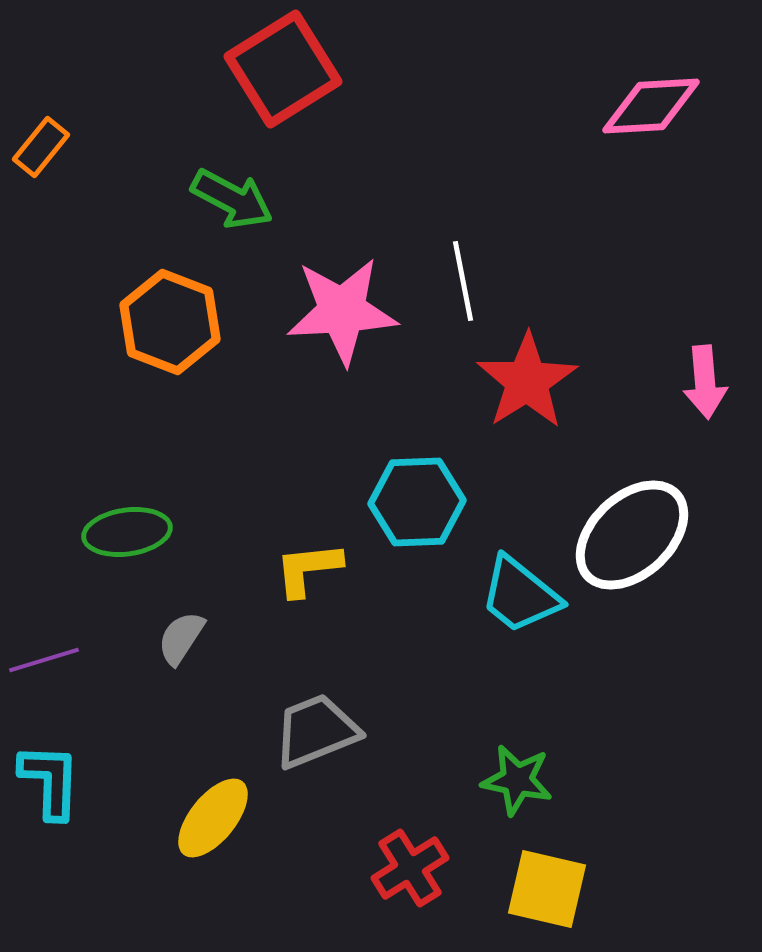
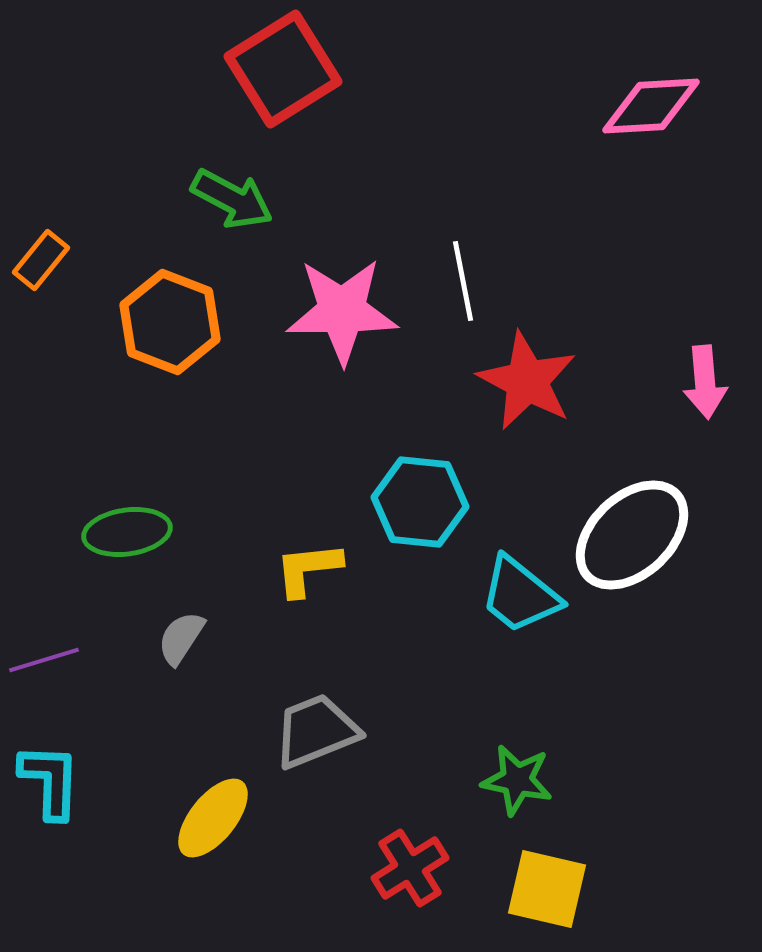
orange rectangle: moved 113 px down
pink star: rotated 3 degrees clockwise
red star: rotated 12 degrees counterclockwise
cyan hexagon: moved 3 px right; rotated 8 degrees clockwise
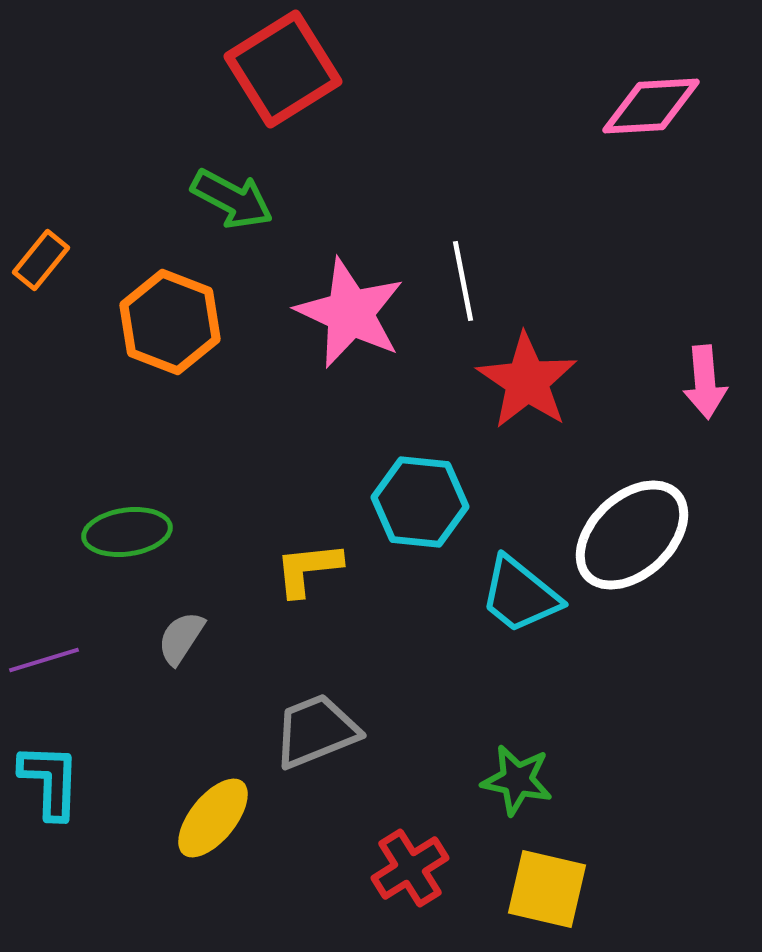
pink star: moved 8 px right, 2 px down; rotated 25 degrees clockwise
red star: rotated 6 degrees clockwise
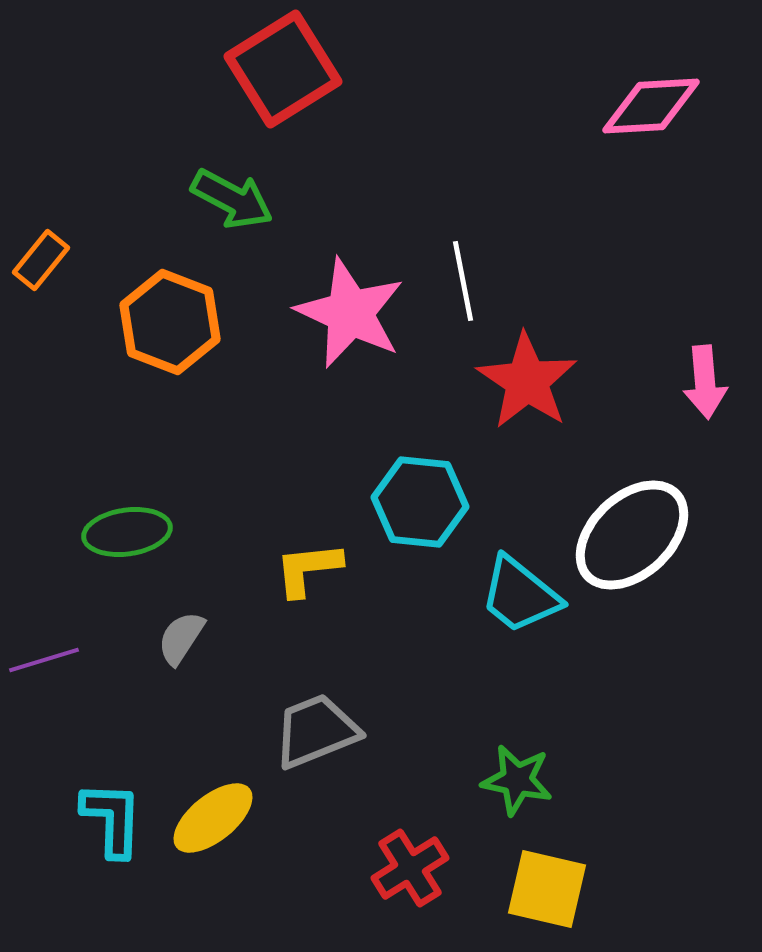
cyan L-shape: moved 62 px right, 38 px down
yellow ellipse: rotated 12 degrees clockwise
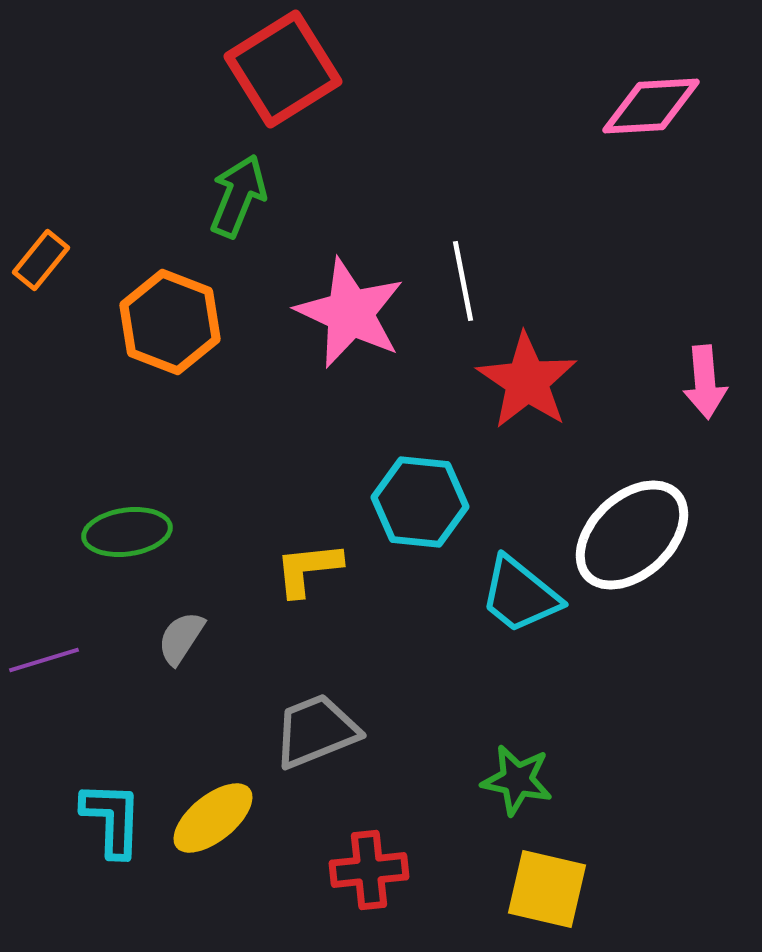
green arrow: moved 6 px right, 3 px up; rotated 96 degrees counterclockwise
red cross: moved 41 px left, 2 px down; rotated 26 degrees clockwise
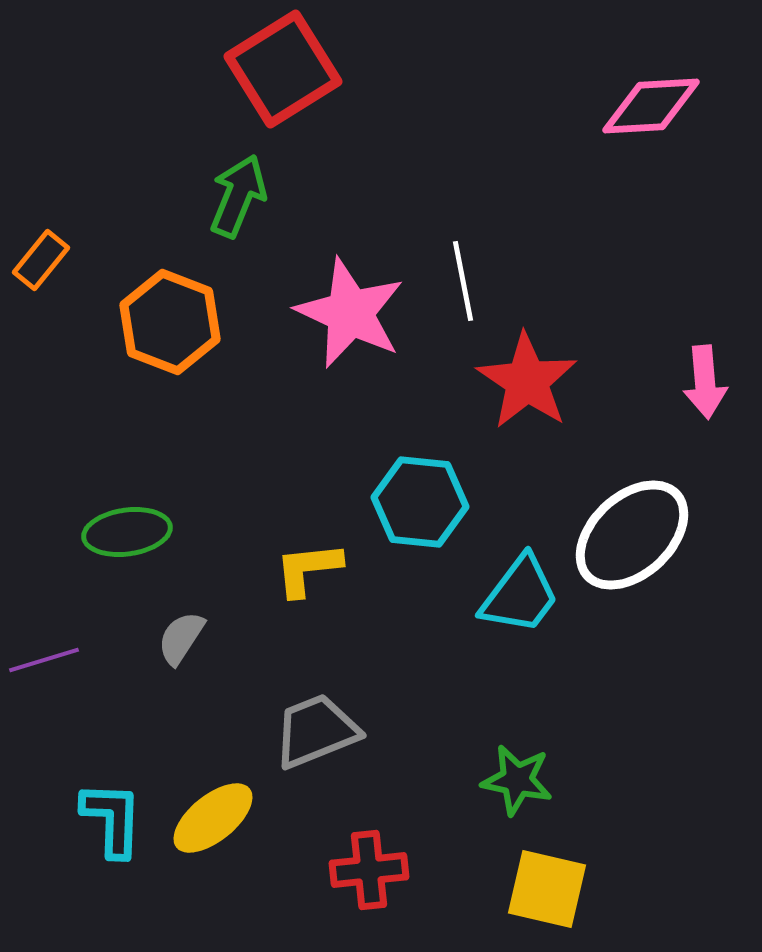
cyan trapezoid: rotated 92 degrees counterclockwise
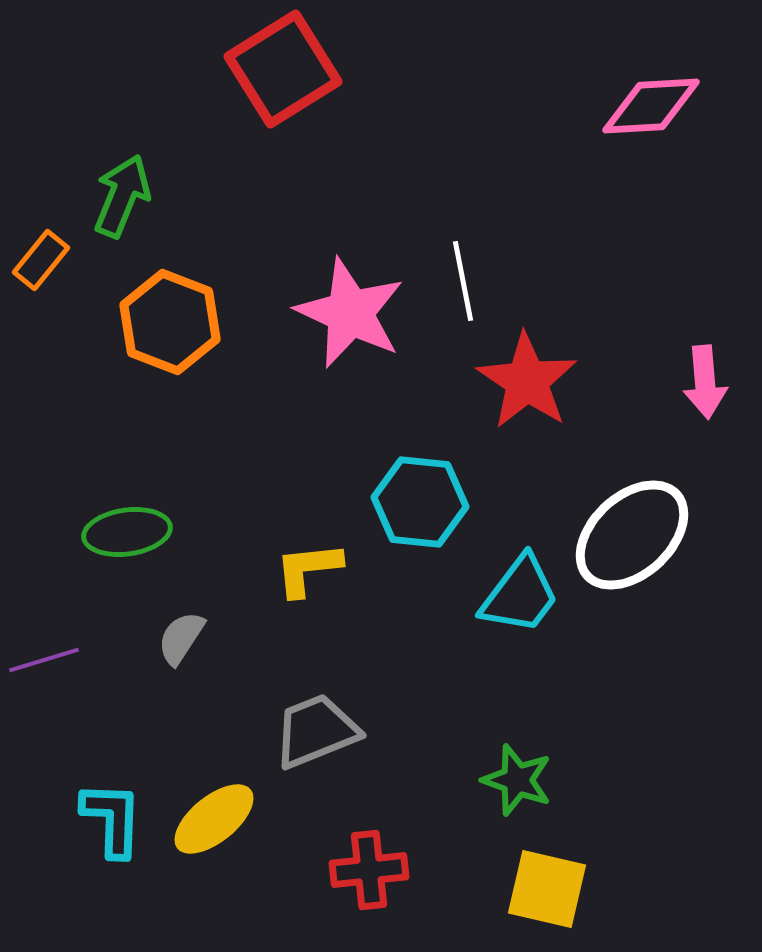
green arrow: moved 116 px left
green star: rotated 8 degrees clockwise
yellow ellipse: moved 1 px right, 1 px down
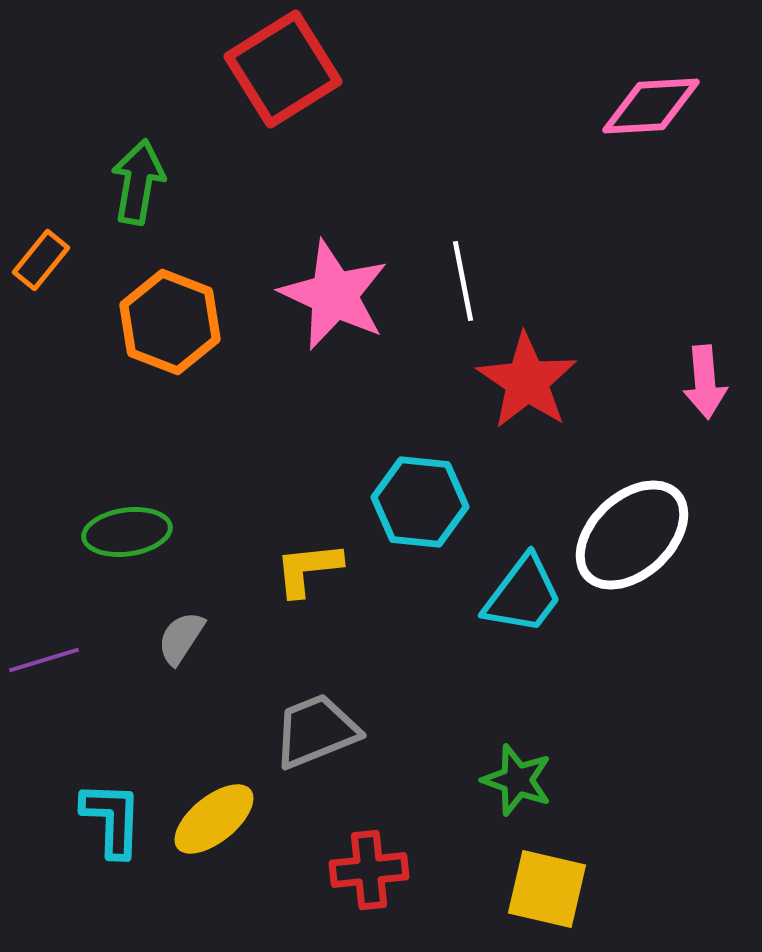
green arrow: moved 16 px right, 14 px up; rotated 12 degrees counterclockwise
pink star: moved 16 px left, 18 px up
cyan trapezoid: moved 3 px right
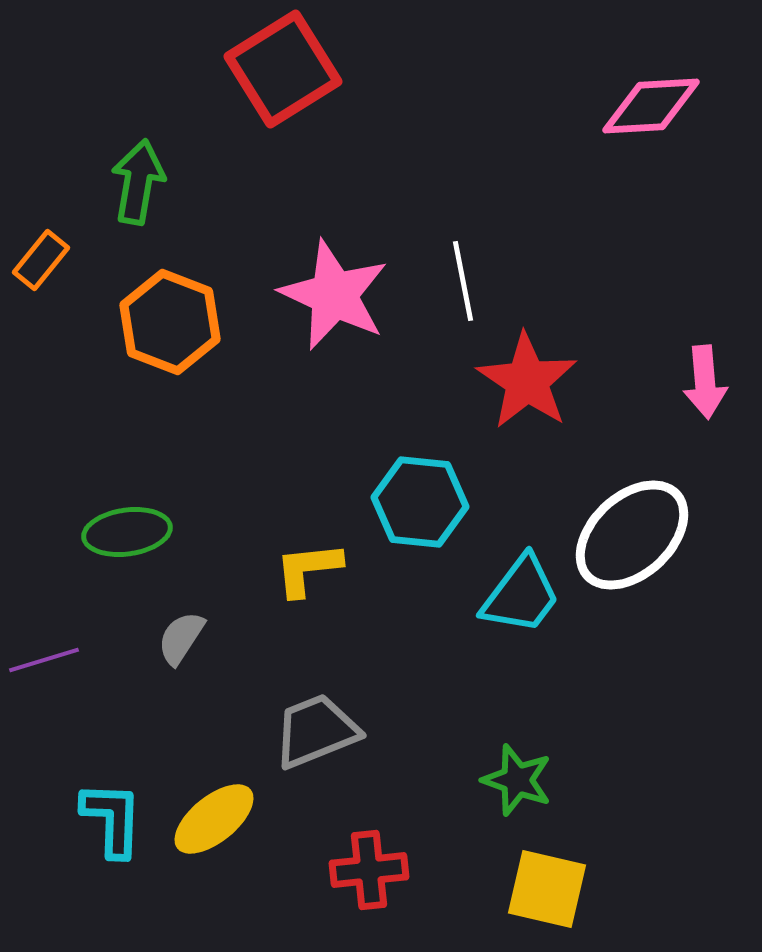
cyan trapezoid: moved 2 px left
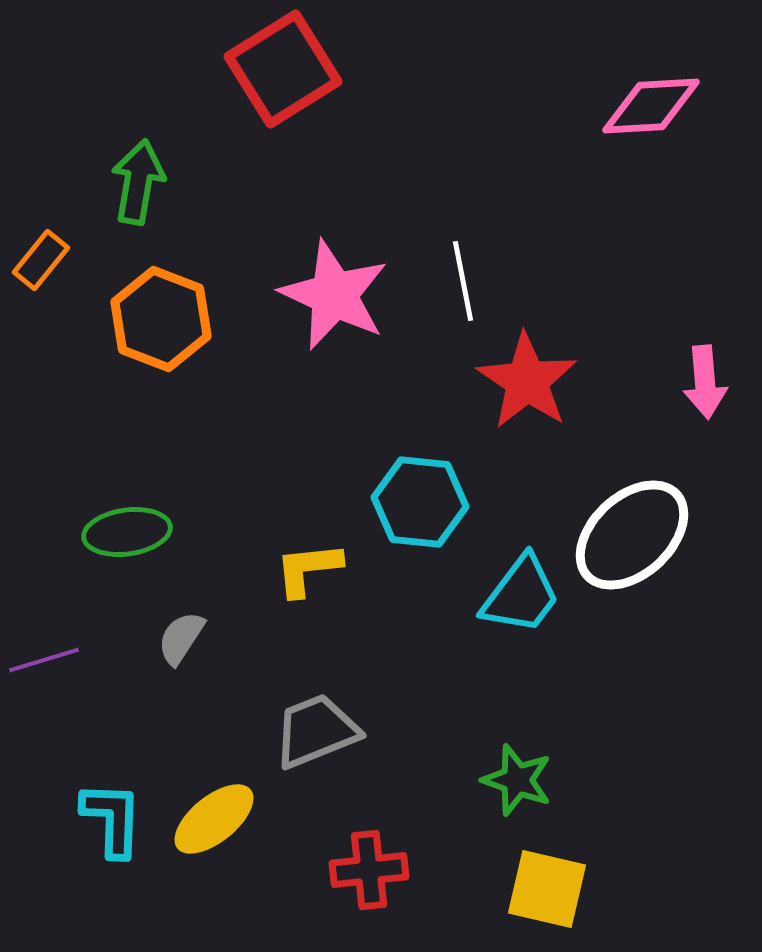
orange hexagon: moved 9 px left, 3 px up
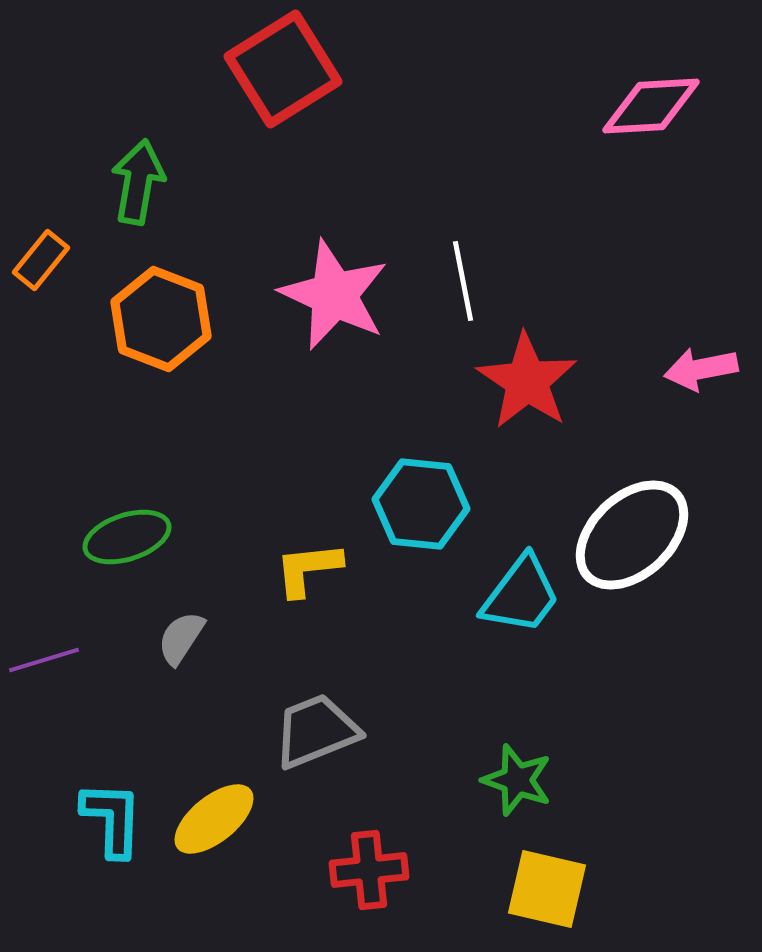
pink arrow: moved 4 px left, 13 px up; rotated 84 degrees clockwise
cyan hexagon: moved 1 px right, 2 px down
green ellipse: moved 5 px down; rotated 10 degrees counterclockwise
